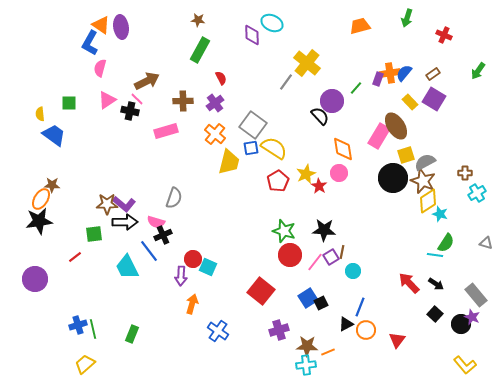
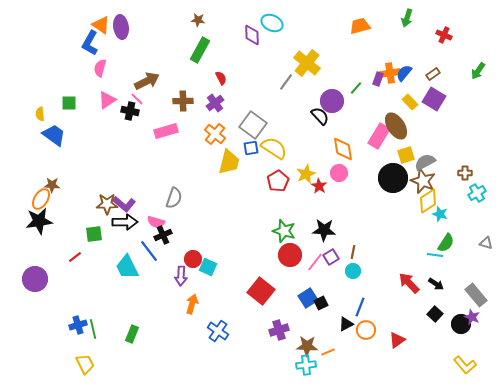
brown line at (342, 252): moved 11 px right
red triangle at (397, 340): rotated 18 degrees clockwise
yellow trapezoid at (85, 364): rotated 105 degrees clockwise
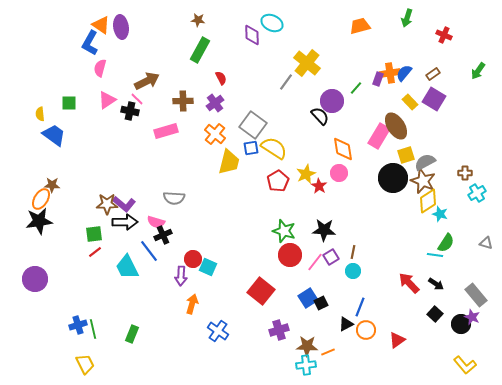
gray semicircle at (174, 198): rotated 75 degrees clockwise
red line at (75, 257): moved 20 px right, 5 px up
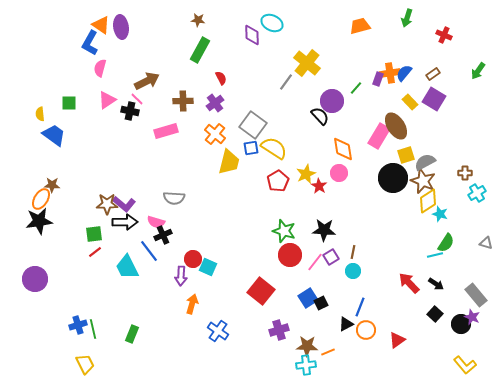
cyan line at (435, 255): rotated 21 degrees counterclockwise
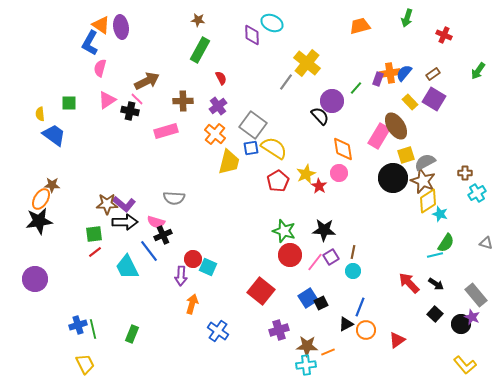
purple cross at (215, 103): moved 3 px right, 3 px down
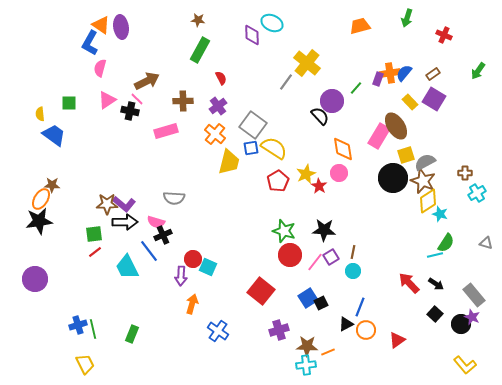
gray rectangle at (476, 295): moved 2 px left
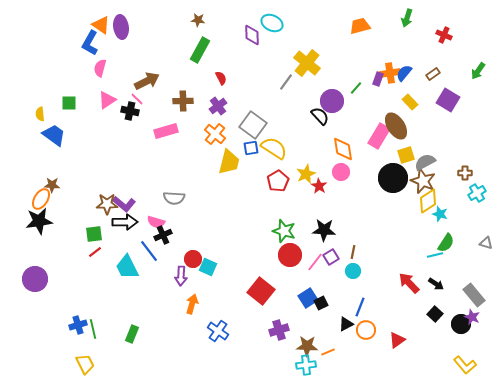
purple square at (434, 99): moved 14 px right, 1 px down
pink circle at (339, 173): moved 2 px right, 1 px up
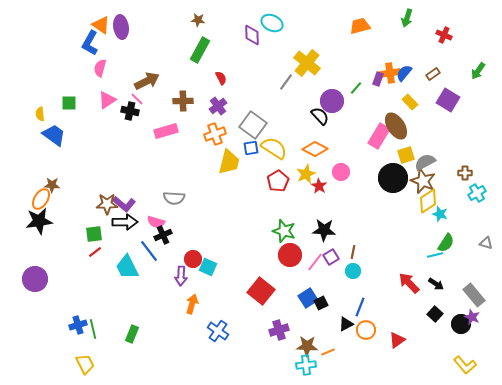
orange cross at (215, 134): rotated 30 degrees clockwise
orange diamond at (343, 149): moved 28 px left; rotated 55 degrees counterclockwise
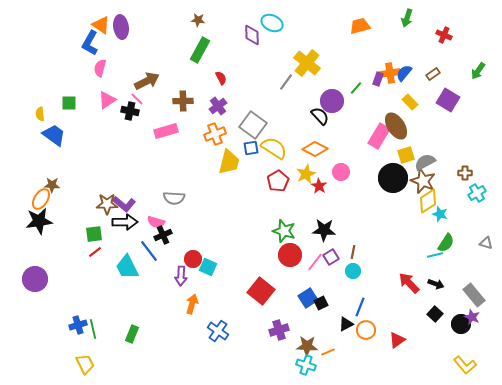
black arrow at (436, 284): rotated 14 degrees counterclockwise
cyan cross at (306, 365): rotated 24 degrees clockwise
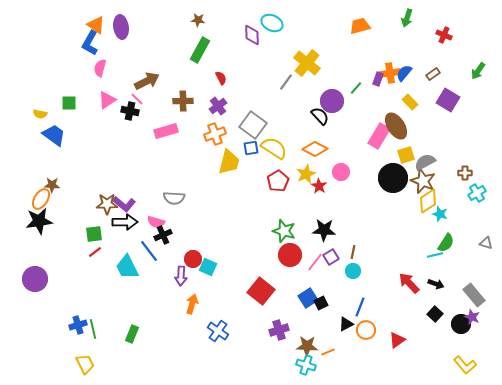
orange triangle at (101, 25): moved 5 px left
yellow semicircle at (40, 114): rotated 72 degrees counterclockwise
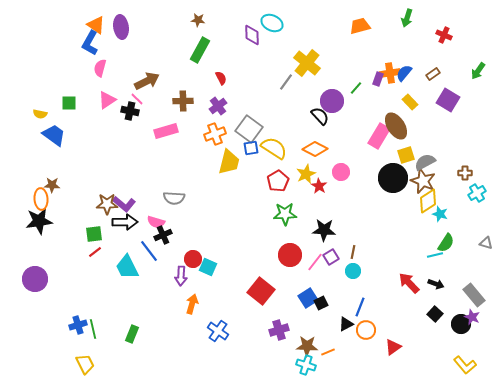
gray square at (253, 125): moved 4 px left, 4 px down
orange ellipse at (41, 199): rotated 35 degrees counterclockwise
green star at (284, 231): moved 1 px right, 17 px up; rotated 20 degrees counterclockwise
red triangle at (397, 340): moved 4 px left, 7 px down
